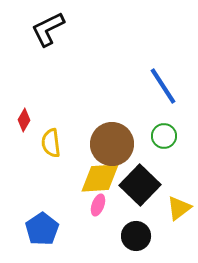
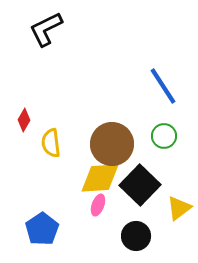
black L-shape: moved 2 px left
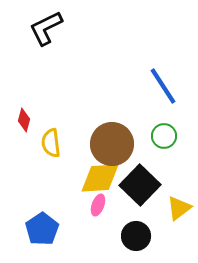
black L-shape: moved 1 px up
red diamond: rotated 15 degrees counterclockwise
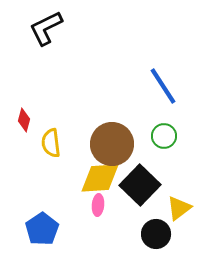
pink ellipse: rotated 15 degrees counterclockwise
black circle: moved 20 px right, 2 px up
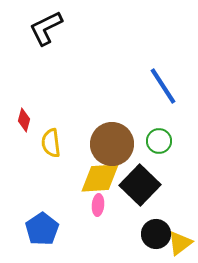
green circle: moved 5 px left, 5 px down
yellow triangle: moved 1 px right, 35 px down
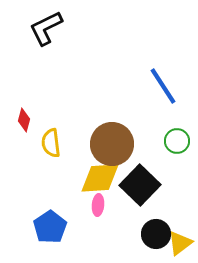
green circle: moved 18 px right
blue pentagon: moved 8 px right, 2 px up
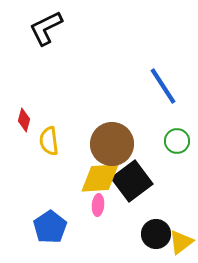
yellow semicircle: moved 2 px left, 2 px up
black square: moved 8 px left, 4 px up; rotated 9 degrees clockwise
yellow triangle: moved 1 px right, 1 px up
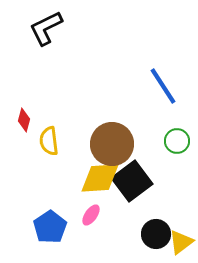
pink ellipse: moved 7 px left, 10 px down; rotated 30 degrees clockwise
